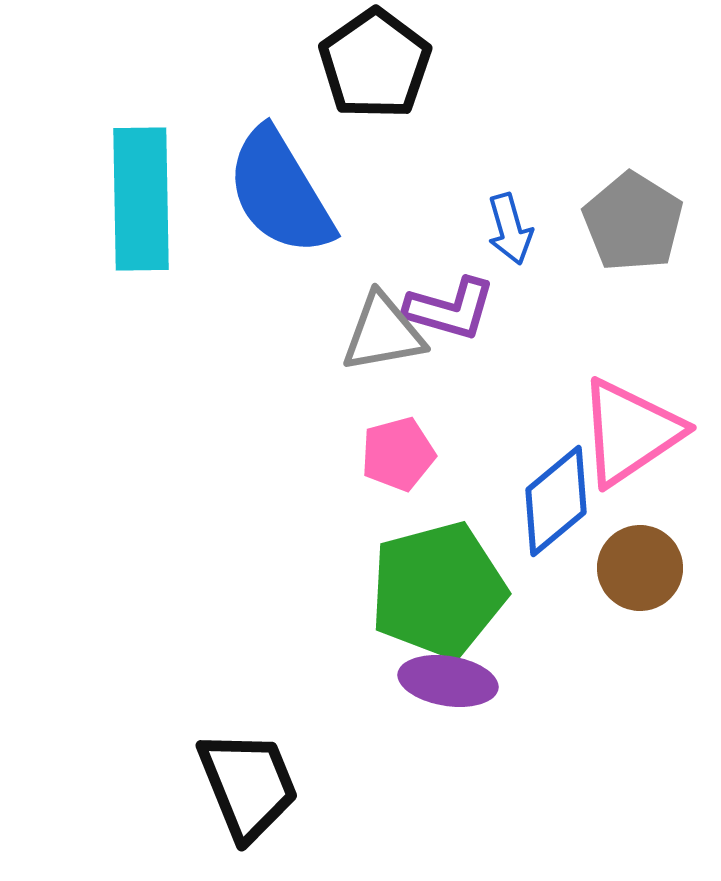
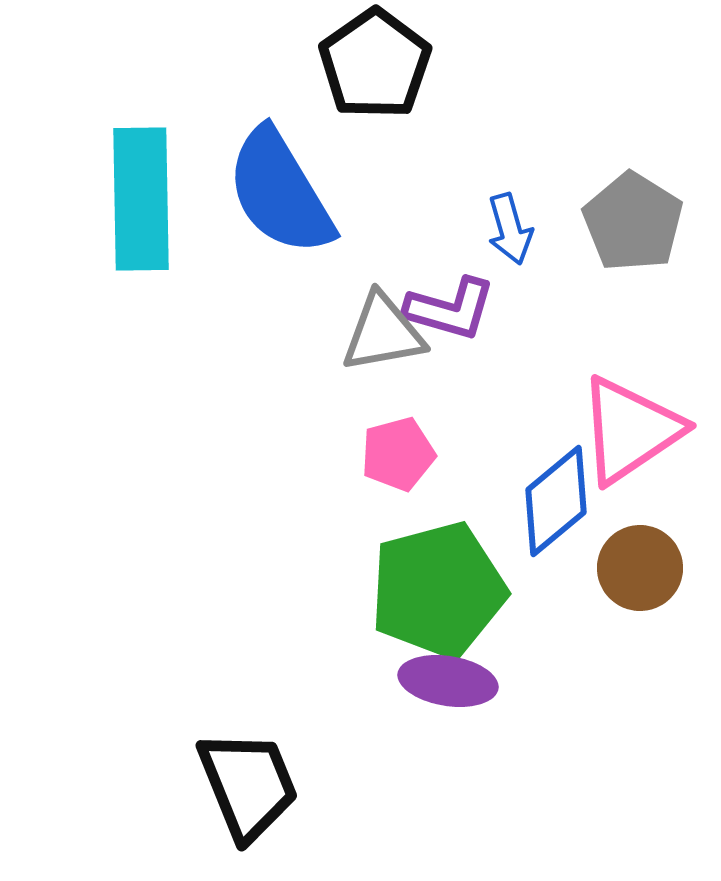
pink triangle: moved 2 px up
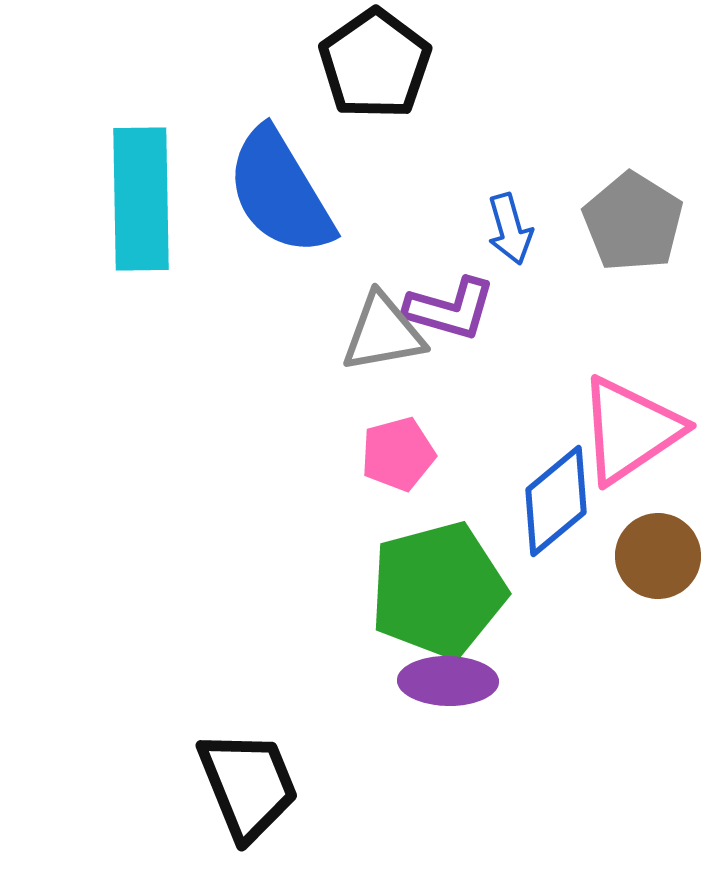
brown circle: moved 18 px right, 12 px up
purple ellipse: rotated 8 degrees counterclockwise
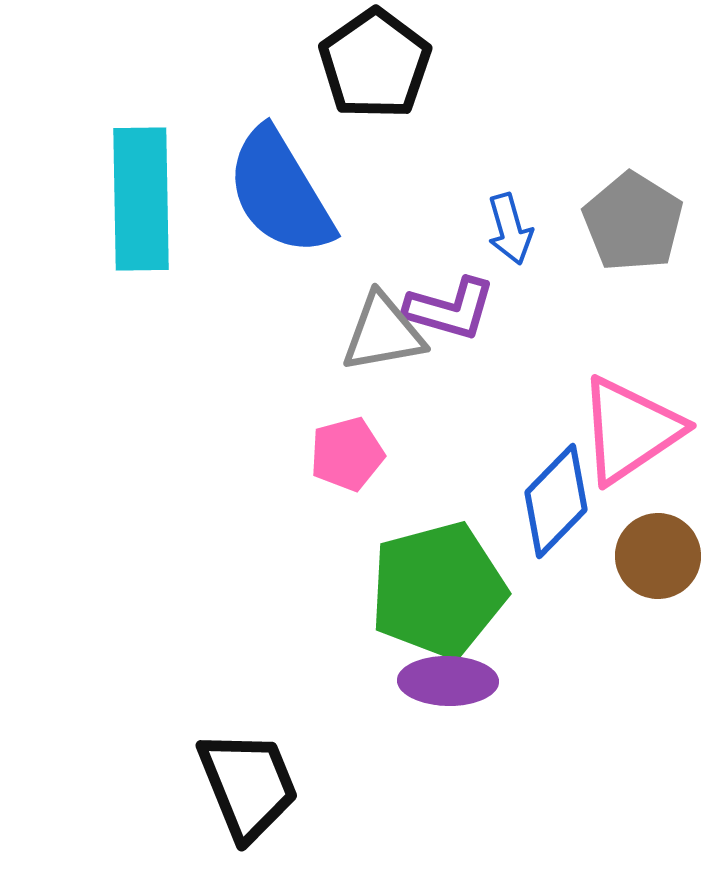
pink pentagon: moved 51 px left
blue diamond: rotated 6 degrees counterclockwise
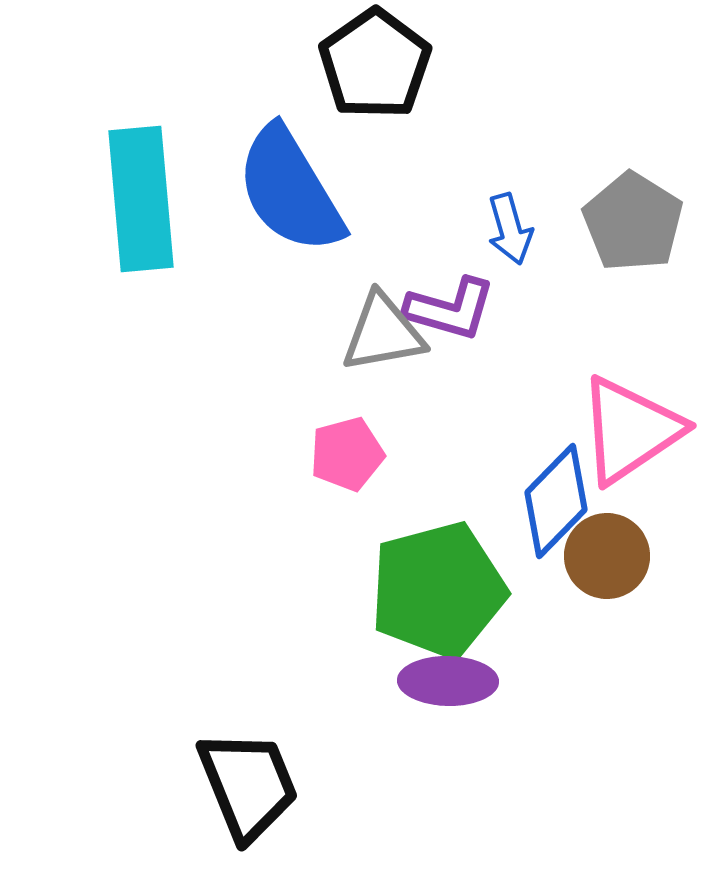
blue semicircle: moved 10 px right, 2 px up
cyan rectangle: rotated 4 degrees counterclockwise
brown circle: moved 51 px left
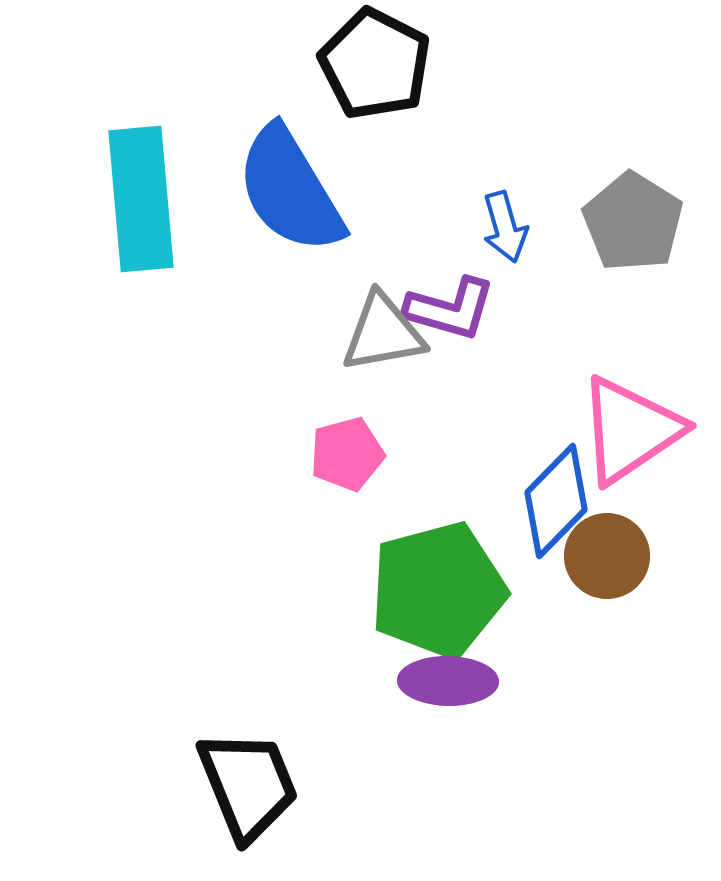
black pentagon: rotated 10 degrees counterclockwise
blue arrow: moved 5 px left, 2 px up
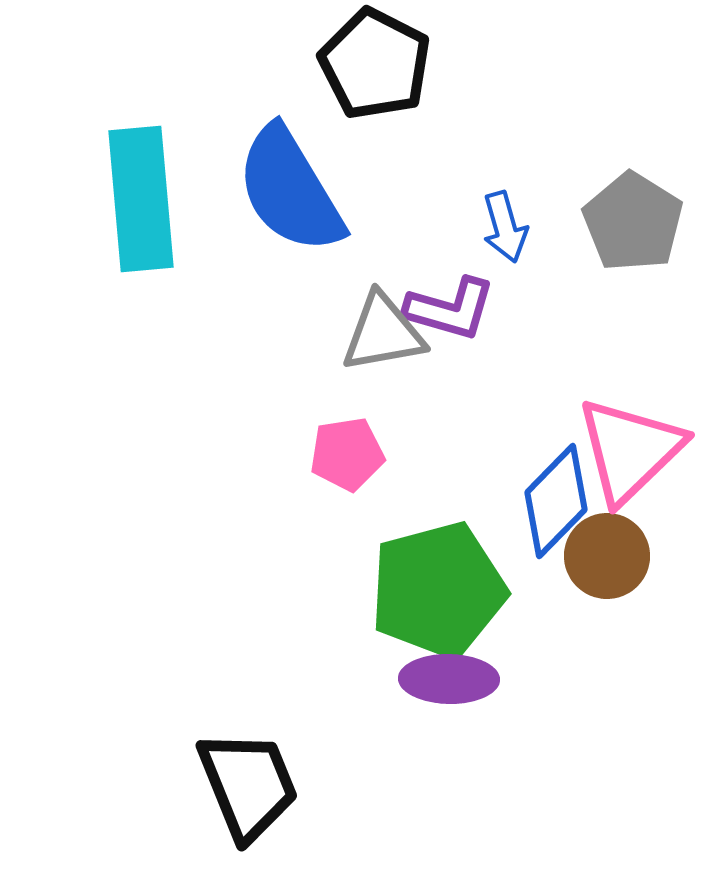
pink triangle: moved 20 px down; rotated 10 degrees counterclockwise
pink pentagon: rotated 6 degrees clockwise
purple ellipse: moved 1 px right, 2 px up
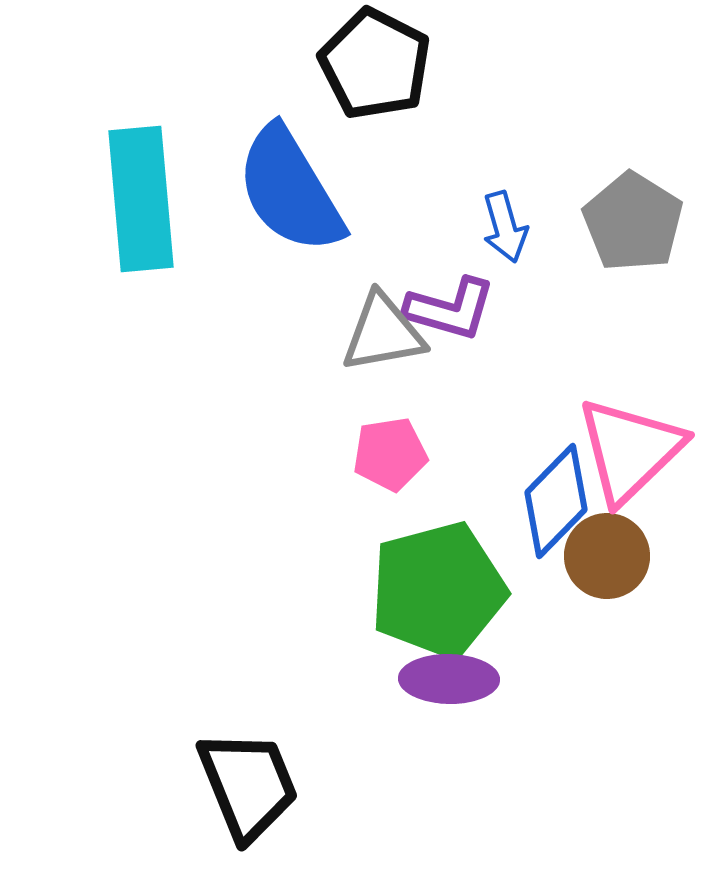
pink pentagon: moved 43 px right
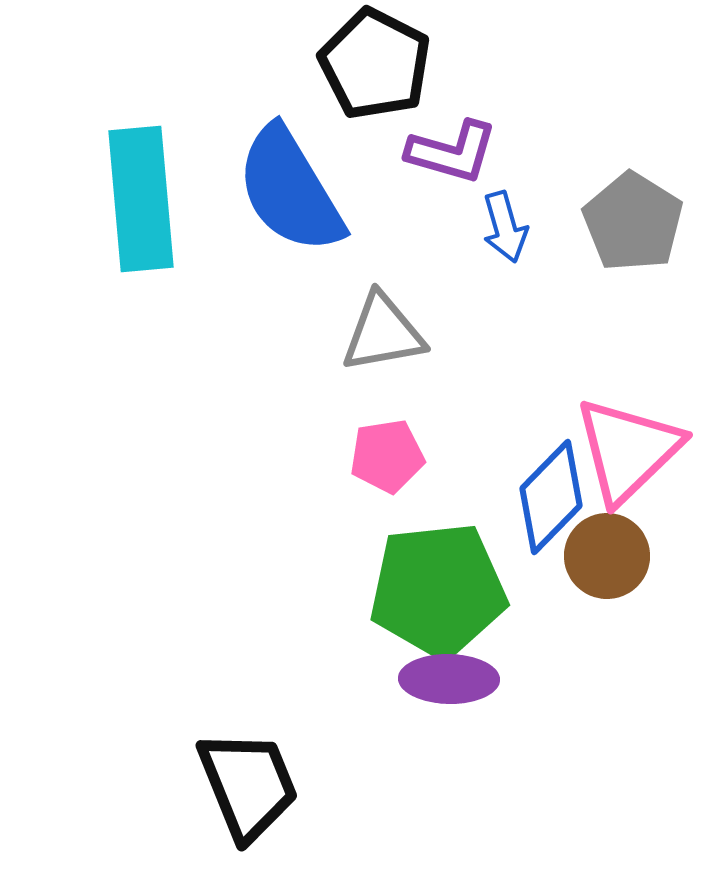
purple L-shape: moved 2 px right, 157 px up
pink triangle: moved 2 px left
pink pentagon: moved 3 px left, 2 px down
blue diamond: moved 5 px left, 4 px up
green pentagon: rotated 9 degrees clockwise
